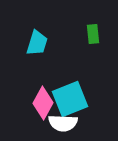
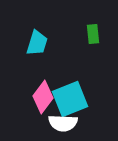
pink diamond: moved 6 px up; rotated 8 degrees clockwise
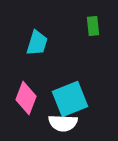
green rectangle: moved 8 px up
pink diamond: moved 17 px left, 1 px down; rotated 16 degrees counterclockwise
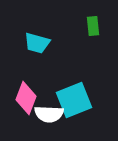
cyan trapezoid: rotated 88 degrees clockwise
cyan square: moved 4 px right, 1 px down
white semicircle: moved 14 px left, 9 px up
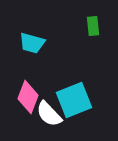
cyan trapezoid: moved 5 px left
pink diamond: moved 2 px right, 1 px up
white semicircle: rotated 44 degrees clockwise
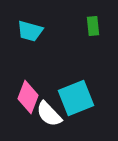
cyan trapezoid: moved 2 px left, 12 px up
cyan square: moved 2 px right, 2 px up
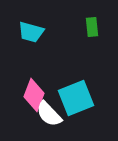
green rectangle: moved 1 px left, 1 px down
cyan trapezoid: moved 1 px right, 1 px down
pink diamond: moved 6 px right, 2 px up
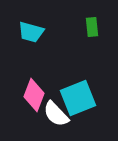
cyan square: moved 2 px right
white semicircle: moved 7 px right
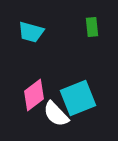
pink diamond: rotated 32 degrees clockwise
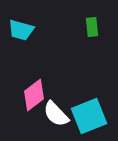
cyan trapezoid: moved 10 px left, 2 px up
cyan square: moved 11 px right, 18 px down
